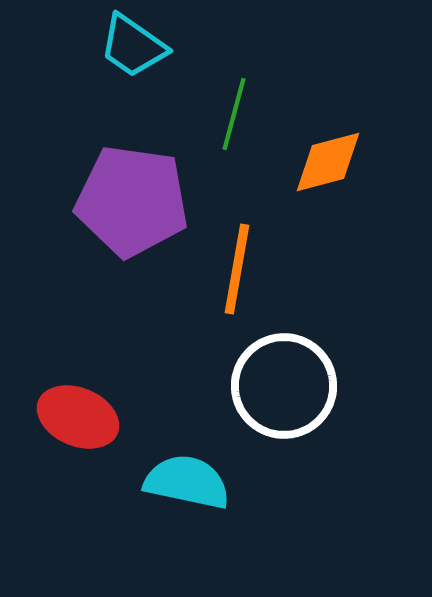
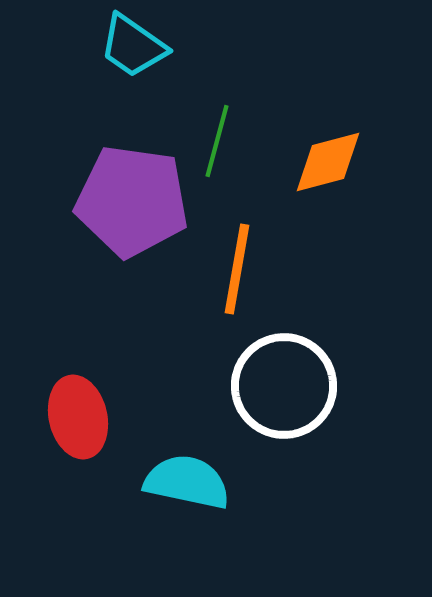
green line: moved 17 px left, 27 px down
red ellipse: rotated 54 degrees clockwise
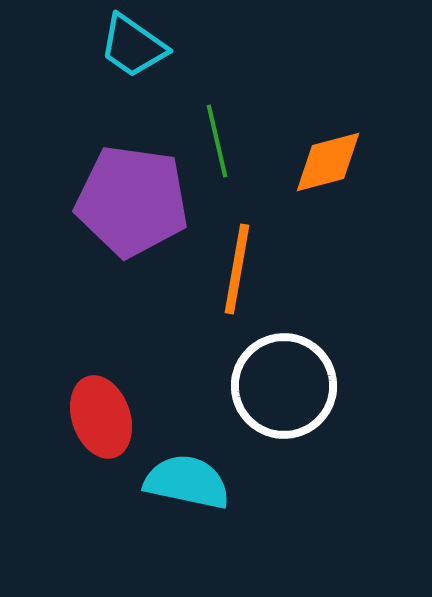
green line: rotated 28 degrees counterclockwise
red ellipse: moved 23 px right; rotated 6 degrees counterclockwise
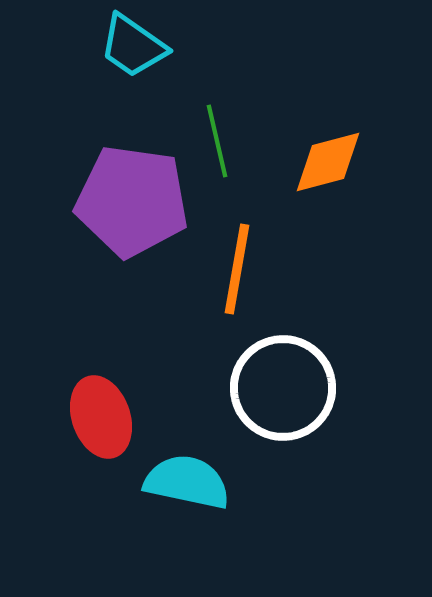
white circle: moved 1 px left, 2 px down
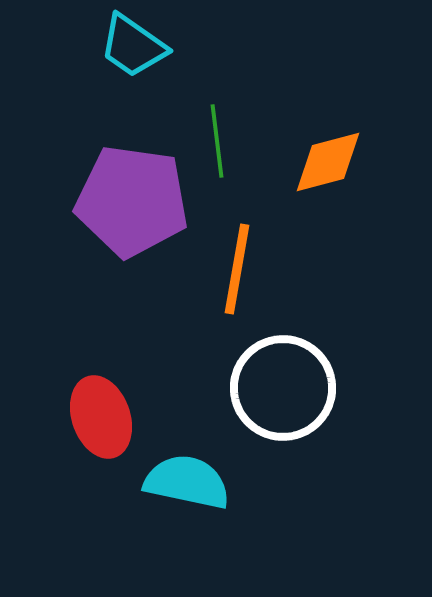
green line: rotated 6 degrees clockwise
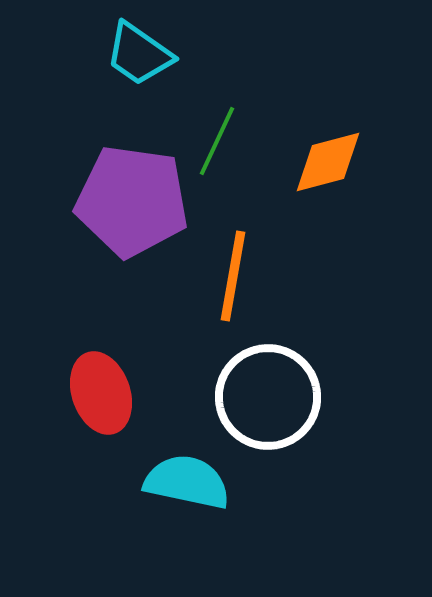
cyan trapezoid: moved 6 px right, 8 px down
green line: rotated 32 degrees clockwise
orange line: moved 4 px left, 7 px down
white circle: moved 15 px left, 9 px down
red ellipse: moved 24 px up
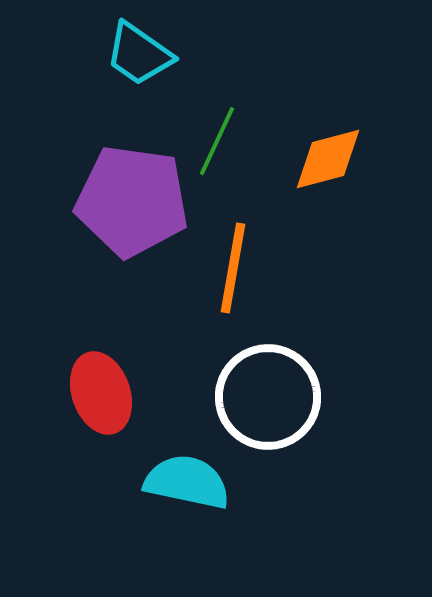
orange diamond: moved 3 px up
orange line: moved 8 px up
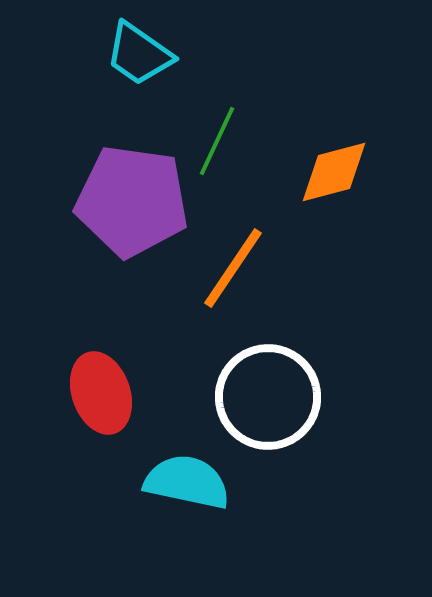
orange diamond: moved 6 px right, 13 px down
orange line: rotated 24 degrees clockwise
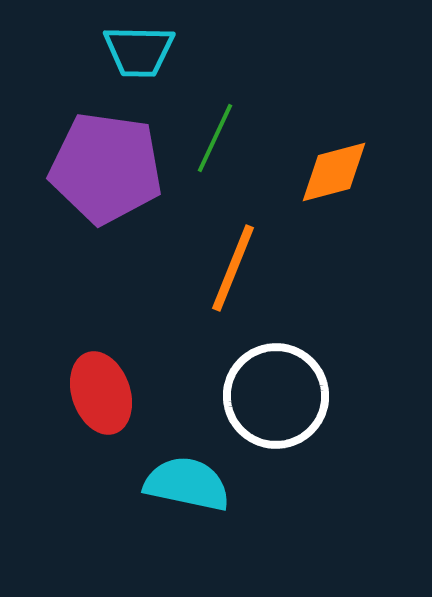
cyan trapezoid: moved 3 px up; rotated 34 degrees counterclockwise
green line: moved 2 px left, 3 px up
purple pentagon: moved 26 px left, 33 px up
orange line: rotated 12 degrees counterclockwise
white circle: moved 8 px right, 1 px up
cyan semicircle: moved 2 px down
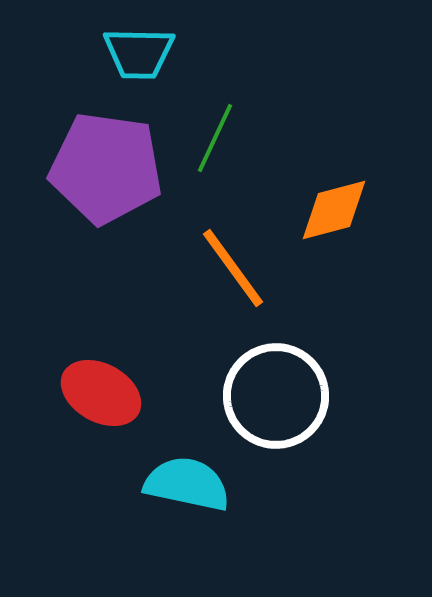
cyan trapezoid: moved 2 px down
orange diamond: moved 38 px down
orange line: rotated 58 degrees counterclockwise
red ellipse: rotated 42 degrees counterclockwise
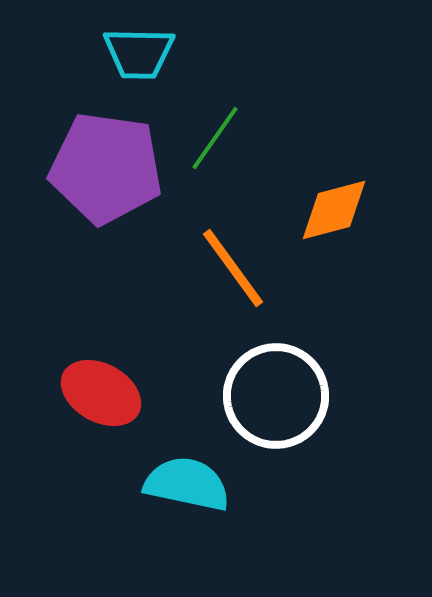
green line: rotated 10 degrees clockwise
